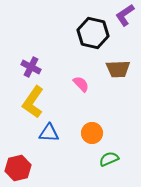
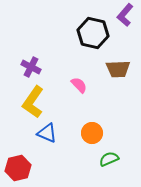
purple L-shape: rotated 15 degrees counterclockwise
pink semicircle: moved 2 px left, 1 px down
blue triangle: moved 2 px left; rotated 20 degrees clockwise
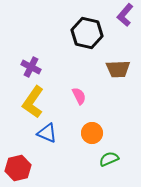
black hexagon: moved 6 px left
pink semicircle: moved 11 px down; rotated 18 degrees clockwise
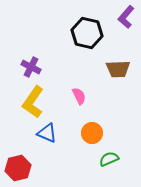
purple L-shape: moved 1 px right, 2 px down
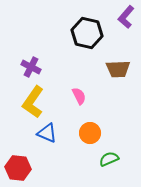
orange circle: moved 2 px left
red hexagon: rotated 20 degrees clockwise
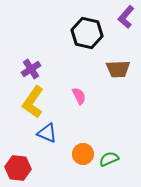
purple cross: moved 2 px down; rotated 30 degrees clockwise
orange circle: moved 7 px left, 21 px down
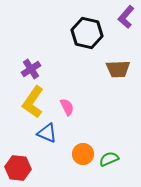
pink semicircle: moved 12 px left, 11 px down
